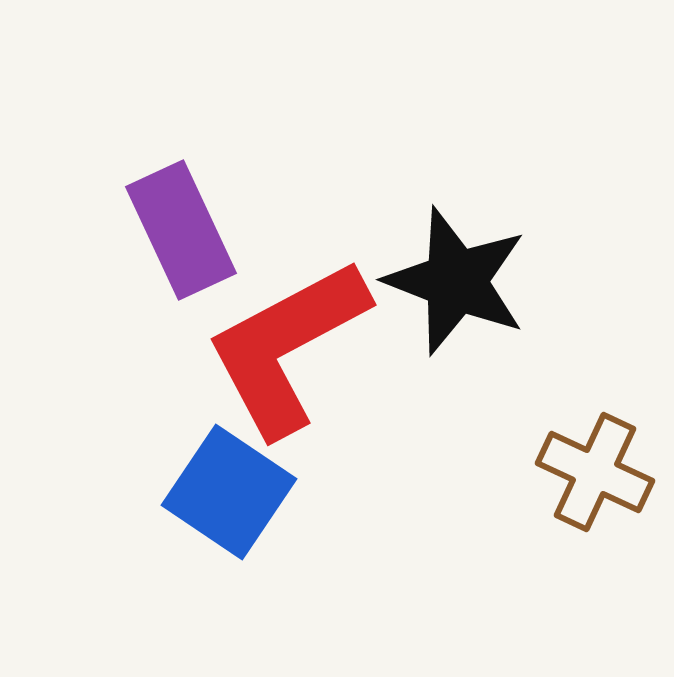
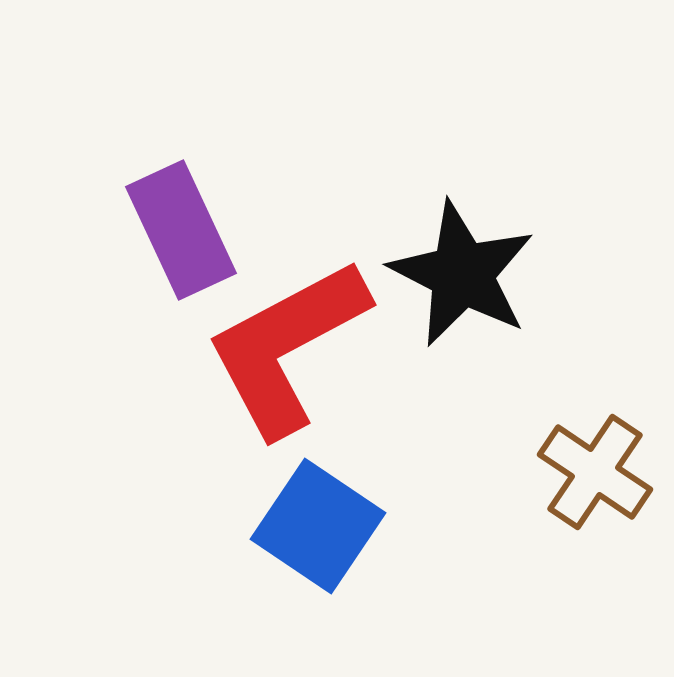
black star: moved 6 px right, 7 px up; rotated 6 degrees clockwise
brown cross: rotated 9 degrees clockwise
blue square: moved 89 px right, 34 px down
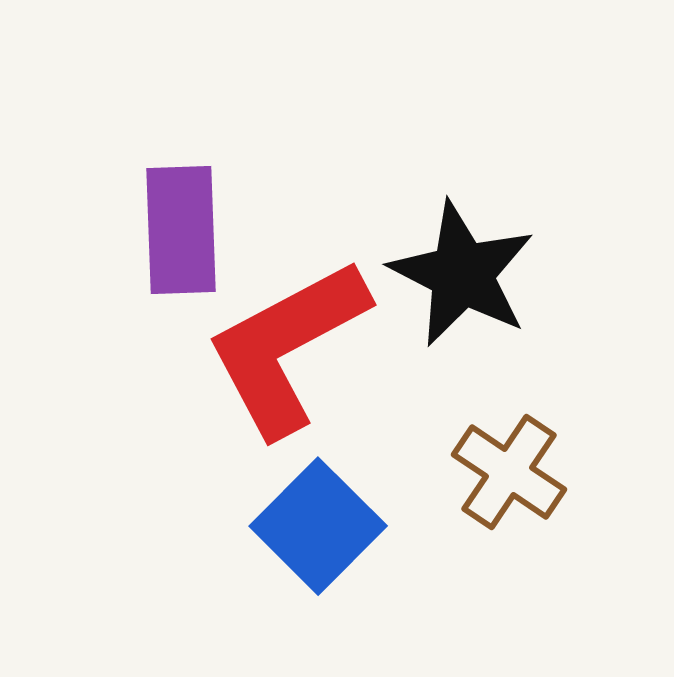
purple rectangle: rotated 23 degrees clockwise
brown cross: moved 86 px left
blue square: rotated 11 degrees clockwise
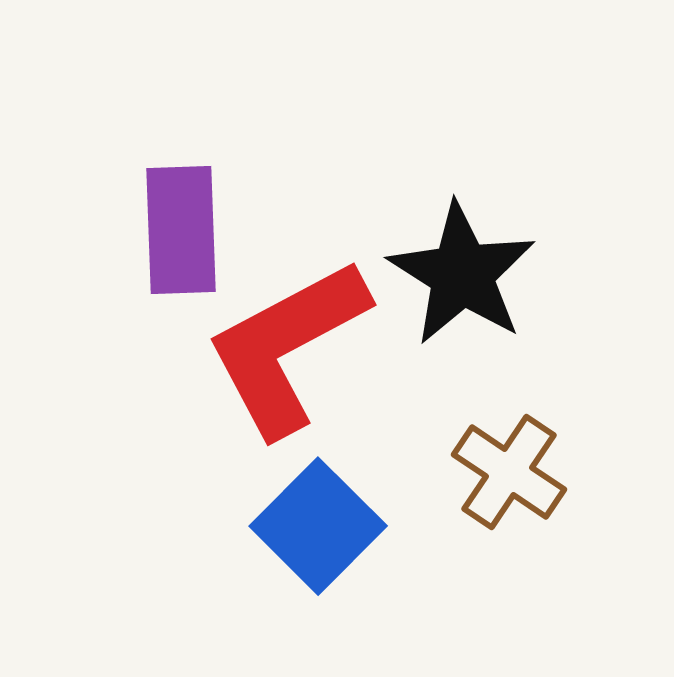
black star: rotated 5 degrees clockwise
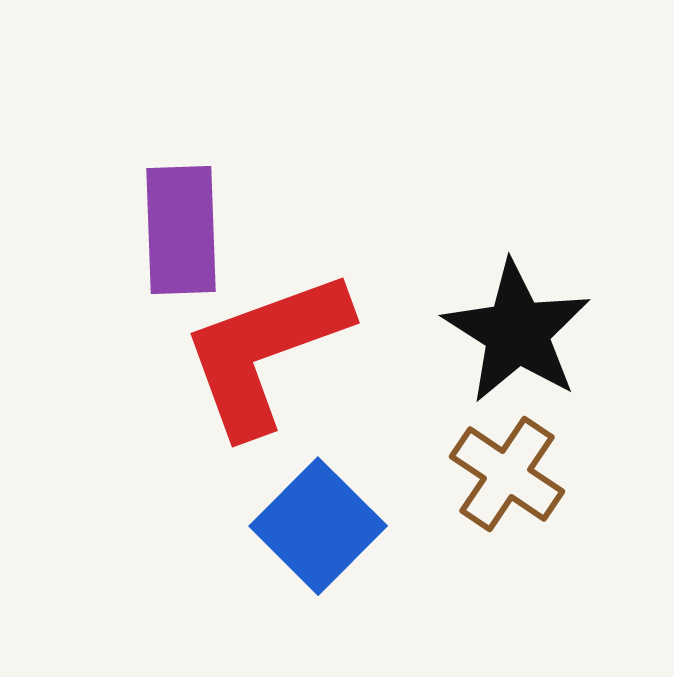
black star: moved 55 px right, 58 px down
red L-shape: moved 22 px left, 5 px down; rotated 8 degrees clockwise
brown cross: moved 2 px left, 2 px down
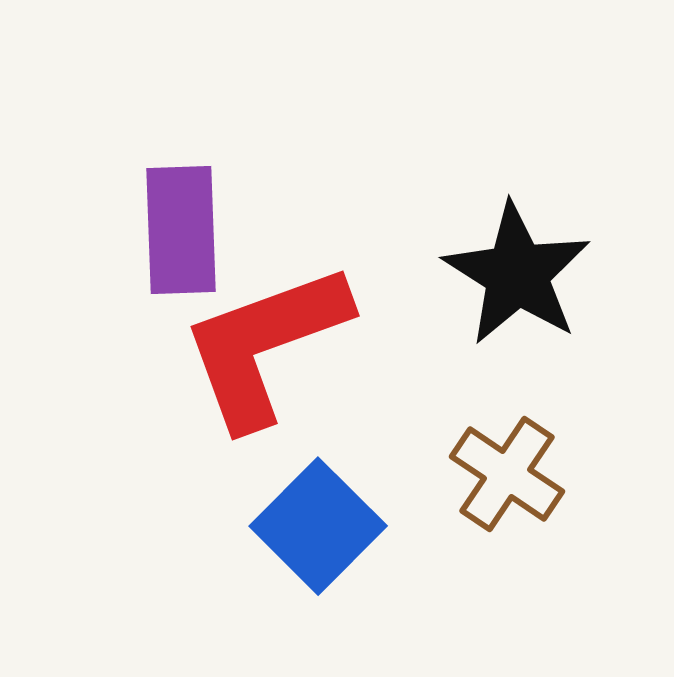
black star: moved 58 px up
red L-shape: moved 7 px up
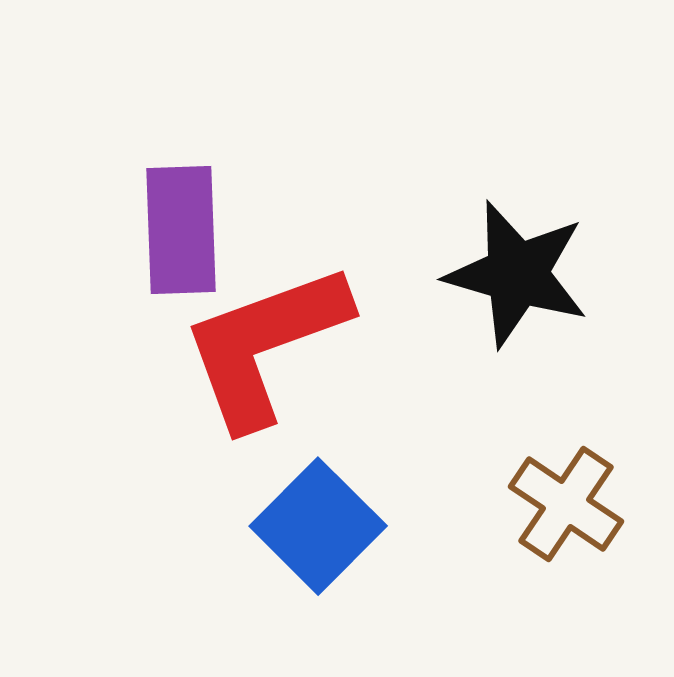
black star: rotated 16 degrees counterclockwise
brown cross: moved 59 px right, 30 px down
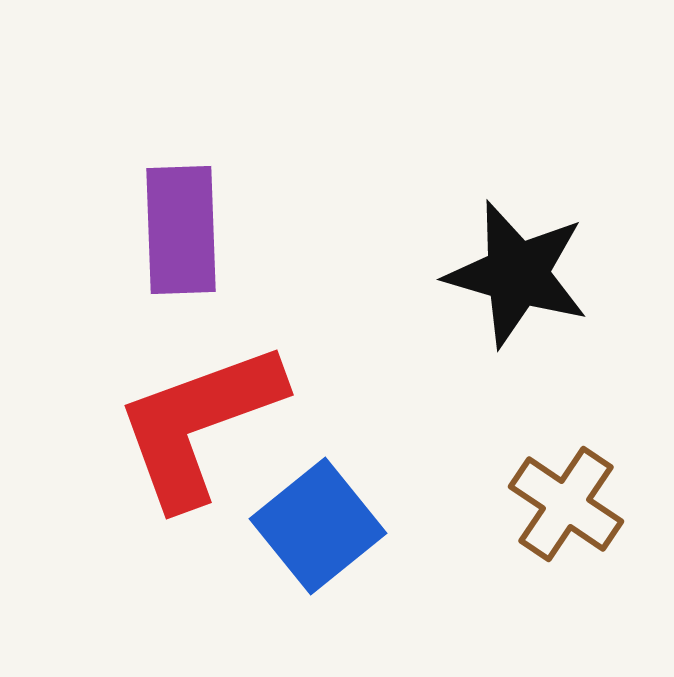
red L-shape: moved 66 px left, 79 px down
blue square: rotated 6 degrees clockwise
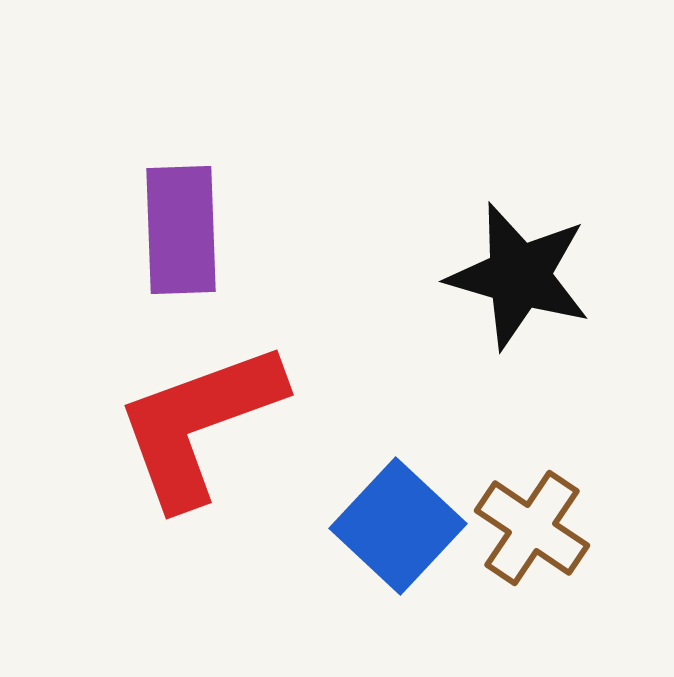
black star: moved 2 px right, 2 px down
brown cross: moved 34 px left, 24 px down
blue square: moved 80 px right; rotated 8 degrees counterclockwise
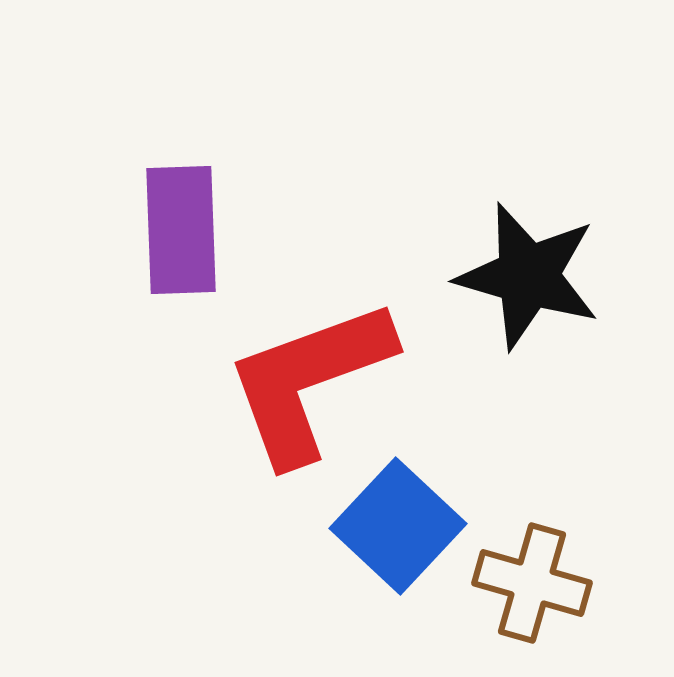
black star: moved 9 px right
red L-shape: moved 110 px right, 43 px up
brown cross: moved 55 px down; rotated 18 degrees counterclockwise
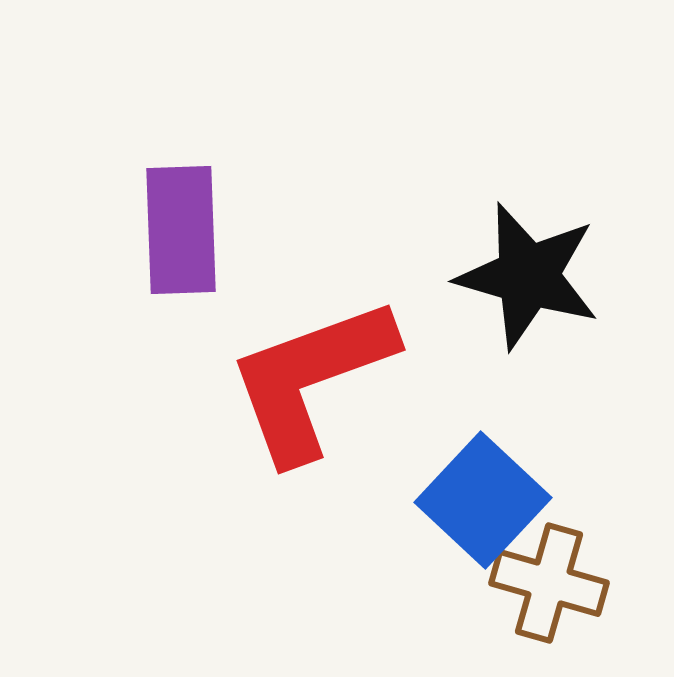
red L-shape: moved 2 px right, 2 px up
blue square: moved 85 px right, 26 px up
brown cross: moved 17 px right
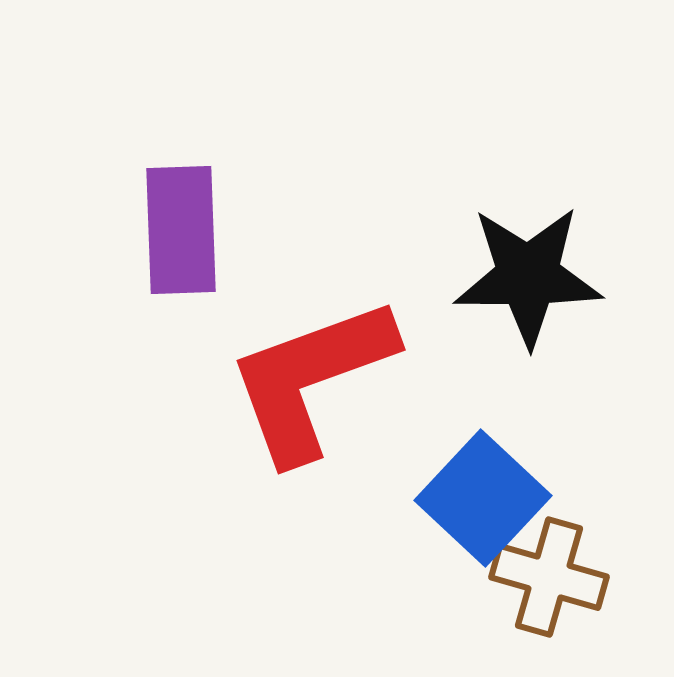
black star: rotated 16 degrees counterclockwise
blue square: moved 2 px up
brown cross: moved 6 px up
